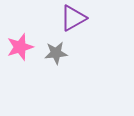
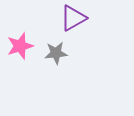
pink star: moved 1 px up
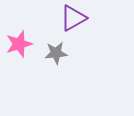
pink star: moved 1 px left, 2 px up
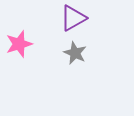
gray star: moved 19 px right; rotated 30 degrees clockwise
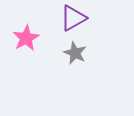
pink star: moved 7 px right, 6 px up; rotated 12 degrees counterclockwise
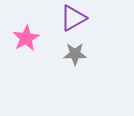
gray star: moved 1 px down; rotated 25 degrees counterclockwise
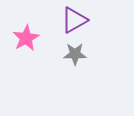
purple triangle: moved 1 px right, 2 px down
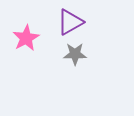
purple triangle: moved 4 px left, 2 px down
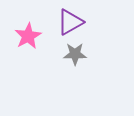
pink star: moved 2 px right, 2 px up
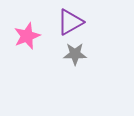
pink star: moved 1 px left; rotated 8 degrees clockwise
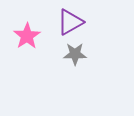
pink star: rotated 12 degrees counterclockwise
